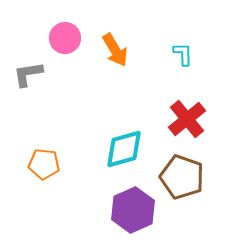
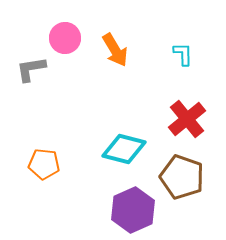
gray L-shape: moved 3 px right, 5 px up
cyan diamond: rotated 30 degrees clockwise
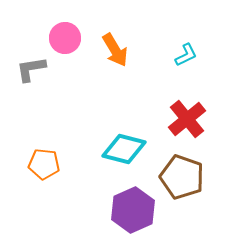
cyan L-shape: moved 3 px right, 1 px down; rotated 65 degrees clockwise
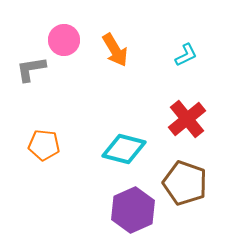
pink circle: moved 1 px left, 2 px down
orange pentagon: moved 19 px up
brown pentagon: moved 3 px right, 6 px down
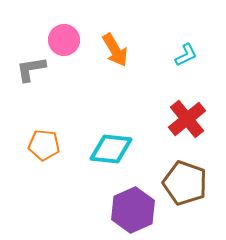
cyan diamond: moved 13 px left; rotated 9 degrees counterclockwise
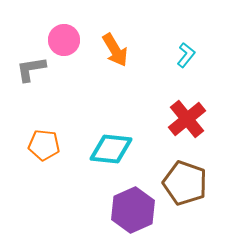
cyan L-shape: rotated 25 degrees counterclockwise
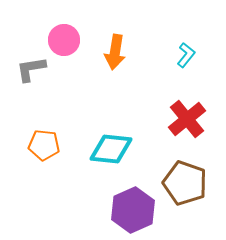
orange arrow: moved 2 px down; rotated 40 degrees clockwise
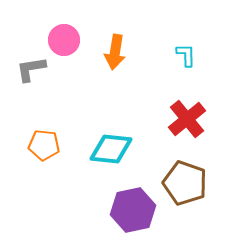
cyan L-shape: rotated 40 degrees counterclockwise
purple hexagon: rotated 12 degrees clockwise
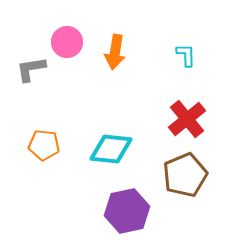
pink circle: moved 3 px right, 2 px down
brown pentagon: moved 8 px up; rotated 30 degrees clockwise
purple hexagon: moved 6 px left, 1 px down
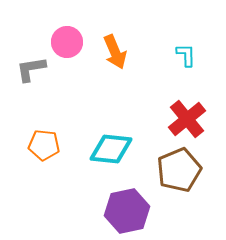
orange arrow: rotated 32 degrees counterclockwise
brown pentagon: moved 6 px left, 5 px up
